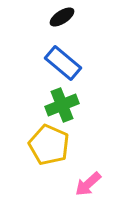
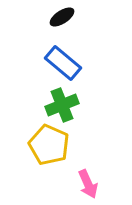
pink arrow: rotated 72 degrees counterclockwise
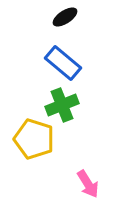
black ellipse: moved 3 px right
yellow pentagon: moved 15 px left, 6 px up; rotated 6 degrees counterclockwise
pink arrow: rotated 8 degrees counterclockwise
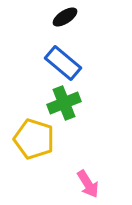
green cross: moved 2 px right, 2 px up
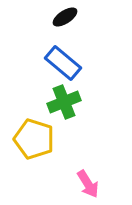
green cross: moved 1 px up
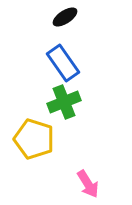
blue rectangle: rotated 15 degrees clockwise
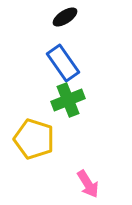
green cross: moved 4 px right, 2 px up
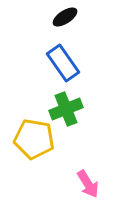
green cross: moved 2 px left, 9 px down
yellow pentagon: rotated 9 degrees counterclockwise
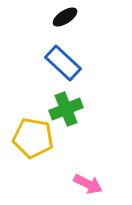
blue rectangle: rotated 12 degrees counterclockwise
yellow pentagon: moved 1 px left, 1 px up
pink arrow: rotated 32 degrees counterclockwise
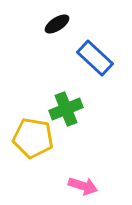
black ellipse: moved 8 px left, 7 px down
blue rectangle: moved 32 px right, 5 px up
pink arrow: moved 5 px left, 2 px down; rotated 8 degrees counterclockwise
